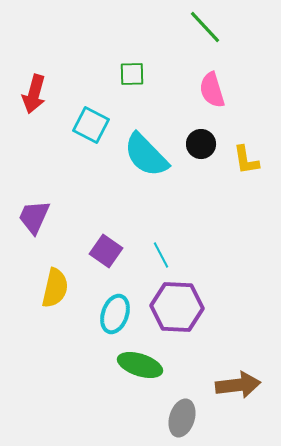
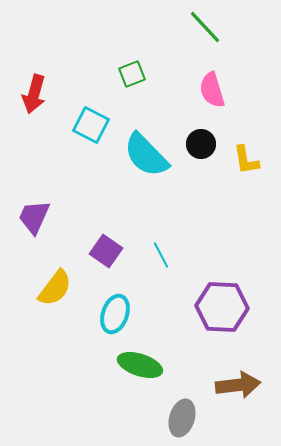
green square: rotated 20 degrees counterclockwise
yellow semicircle: rotated 24 degrees clockwise
purple hexagon: moved 45 px right
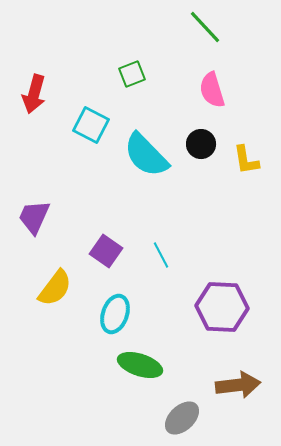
gray ellipse: rotated 30 degrees clockwise
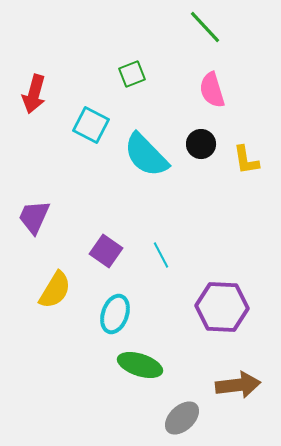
yellow semicircle: moved 2 px down; rotated 6 degrees counterclockwise
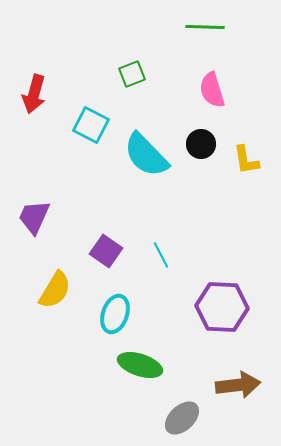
green line: rotated 45 degrees counterclockwise
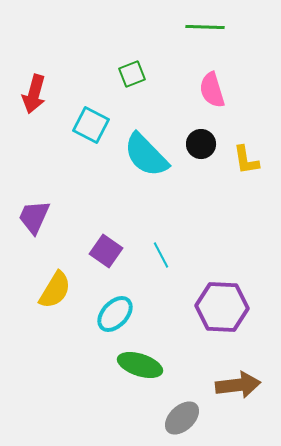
cyan ellipse: rotated 24 degrees clockwise
